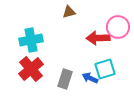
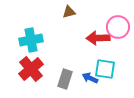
cyan square: rotated 25 degrees clockwise
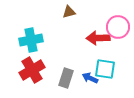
red cross: moved 1 px right, 1 px down; rotated 10 degrees clockwise
gray rectangle: moved 1 px right, 1 px up
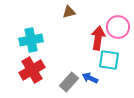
red arrow: rotated 100 degrees clockwise
cyan square: moved 4 px right, 9 px up
gray rectangle: moved 3 px right, 4 px down; rotated 24 degrees clockwise
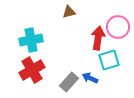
cyan square: rotated 25 degrees counterclockwise
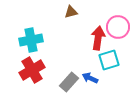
brown triangle: moved 2 px right
